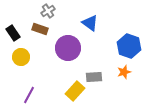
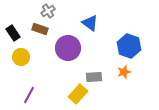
yellow rectangle: moved 3 px right, 3 px down
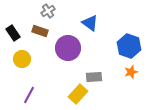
brown rectangle: moved 2 px down
yellow circle: moved 1 px right, 2 px down
orange star: moved 7 px right
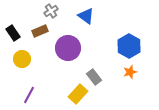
gray cross: moved 3 px right
blue triangle: moved 4 px left, 7 px up
brown rectangle: rotated 42 degrees counterclockwise
blue hexagon: rotated 10 degrees clockwise
orange star: moved 1 px left
gray rectangle: rotated 56 degrees clockwise
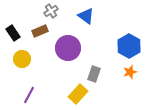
gray rectangle: moved 3 px up; rotated 56 degrees clockwise
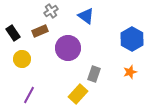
blue hexagon: moved 3 px right, 7 px up
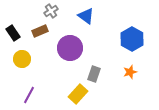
purple circle: moved 2 px right
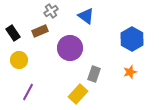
yellow circle: moved 3 px left, 1 px down
purple line: moved 1 px left, 3 px up
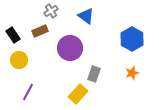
black rectangle: moved 2 px down
orange star: moved 2 px right, 1 px down
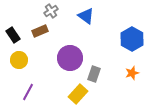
purple circle: moved 10 px down
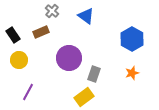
gray cross: moved 1 px right; rotated 16 degrees counterclockwise
brown rectangle: moved 1 px right, 1 px down
purple circle: moved 1 px left
yellow rectangle: moved 6 px right, 3 px down; rotated 12 degrees clockwise
